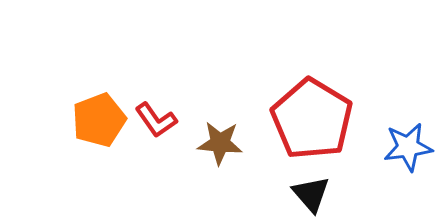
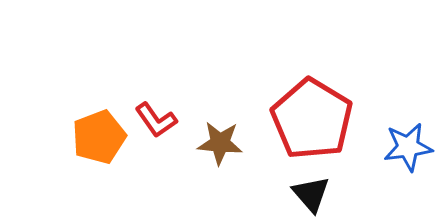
orange pentagon: moved 17 px down
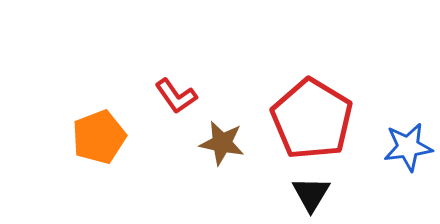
red L-shape: moved 20 px right, 24 px up
brown star: moved 2 px right; rotated 6 degrees clockwise
black triangle: rotated 12 degrees clockwise
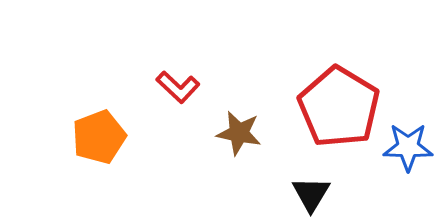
red L-shape: moved 2 px right, 9 px up; rotated 12 degrees counterclockwise
red pentagon: moved 27 px right, 12 px up
brown star: moved 17 px right, 10 px up
blue star: rotated 9 degrees clockwise
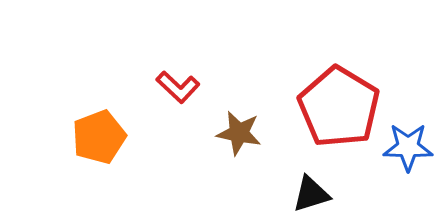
black triangle: rotated 42 degrees clockwise
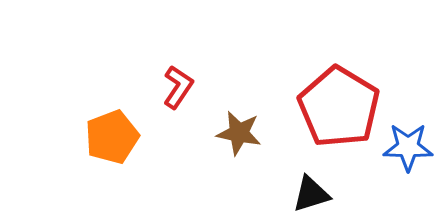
red L-shape: rotated 99 degrees counterclockwise
orange pentagon: moved 13 px right
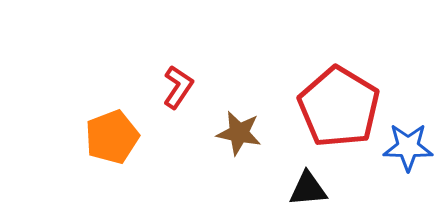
black triangle: moved 3 px left, 5 px up; rotated 12 degrees clockwise
